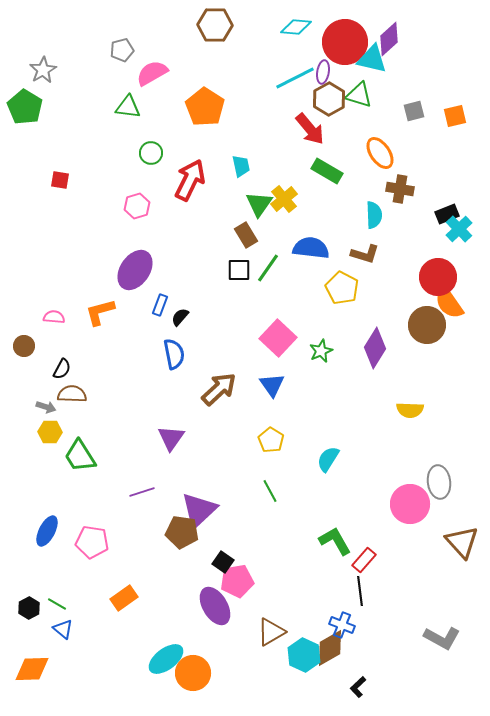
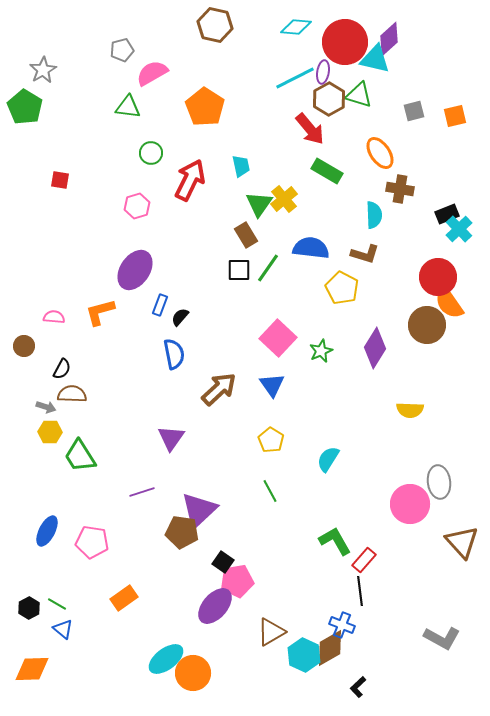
brown hexagon at (215, 25): rotated 12 degrees clockwise
cyan triangle at (372, 59): moved 3 px right
purple ellipse at (215, 606): rotated 72 degrees clockwise
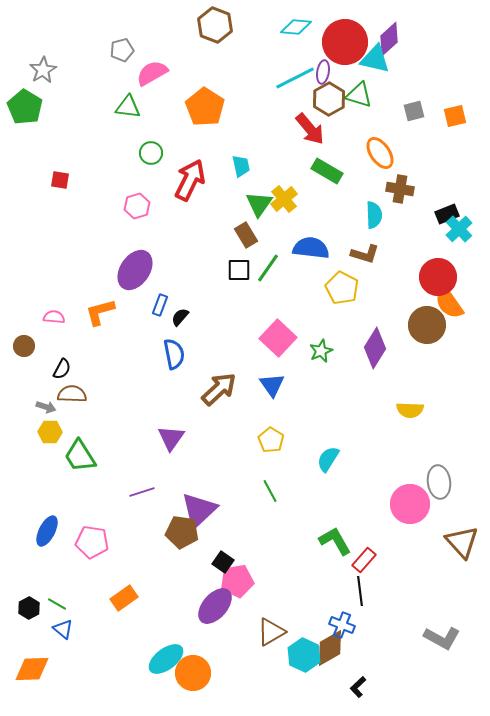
brown hexagon at (215, 25): rotated 8 degrees clockwise
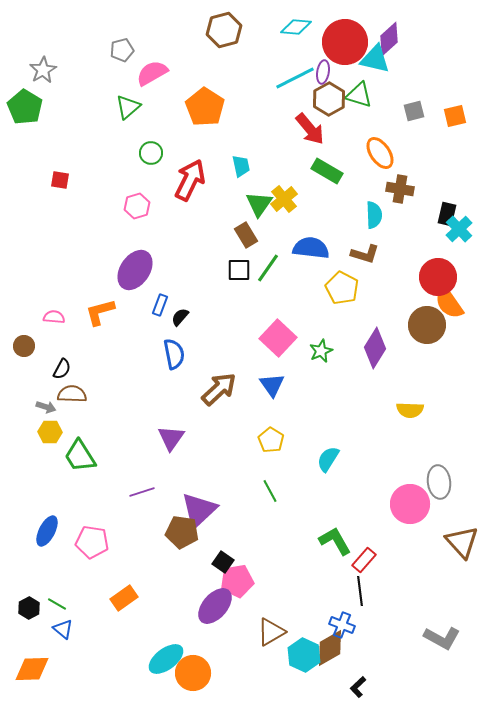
brown hexagon at (215, 25): moved 9 px right, 5 px down; rotated 24 degrees clockwise
green triangle at (128, 107): rotated 48 degrees counterclockwise
black rectangle at (447, 214): rotated 55 degrees counterclockwise
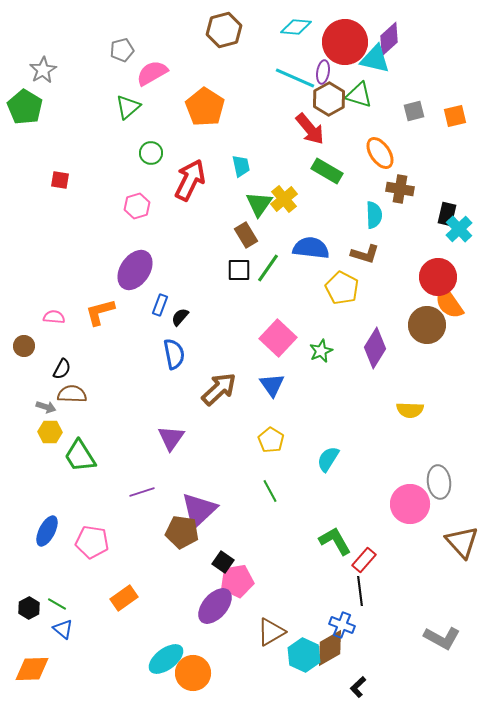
cyan line at (295, 78): rotated 51 degrees clockwise
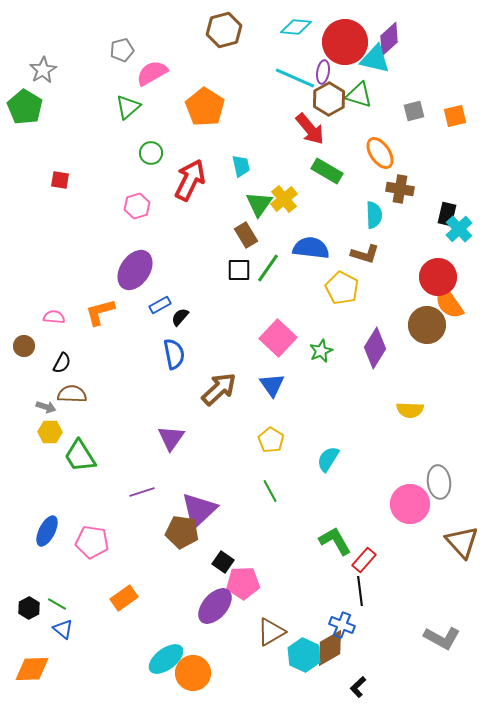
blue rectangle at (160, 305): rotated 40 degrees clockwise
black semicircle at (62, 369): moved 6 px up
pink pentagon at (237, 581): moved 6 px right, 2 px down; rotated 8 degrees clockwise
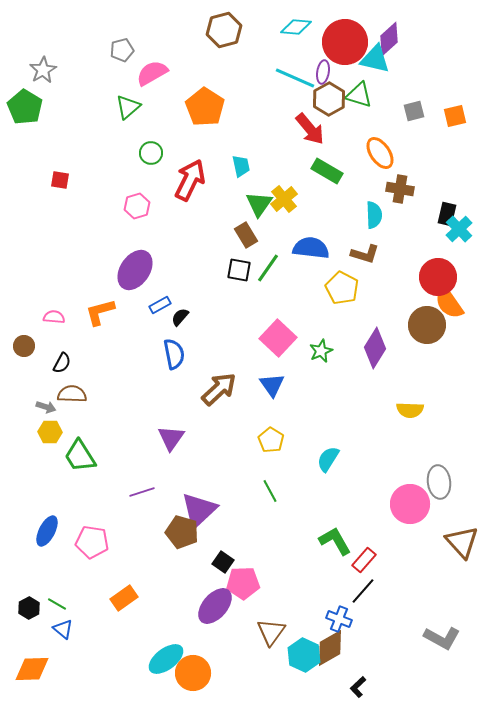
black square at (239, 270): rotated 10 degrees clockwise
brown pentagon at (182, 532): rotated 8 degrees clockwise
black line at (360, 591): moved 3 px right; rotated 48 degrees clockwise
blue cross at (342, 625): moved 3 px left, 6 px up
brown triangle at (271, 632): rotated 24 degrees counterclockwise
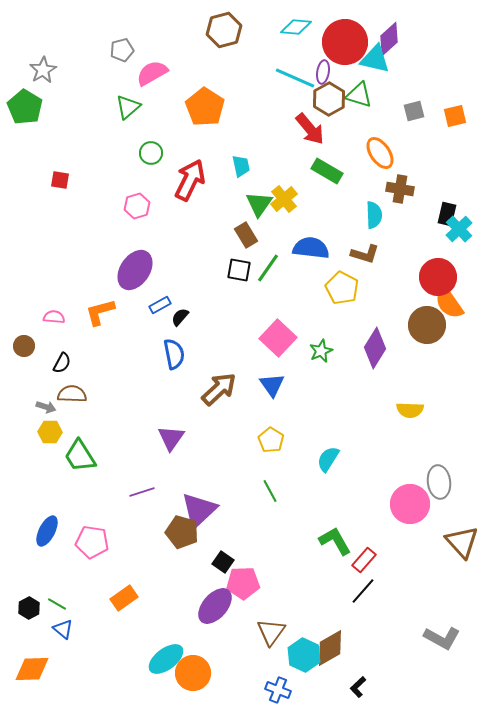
blue cross at (339, 619): moved 61 px left, 71 px down
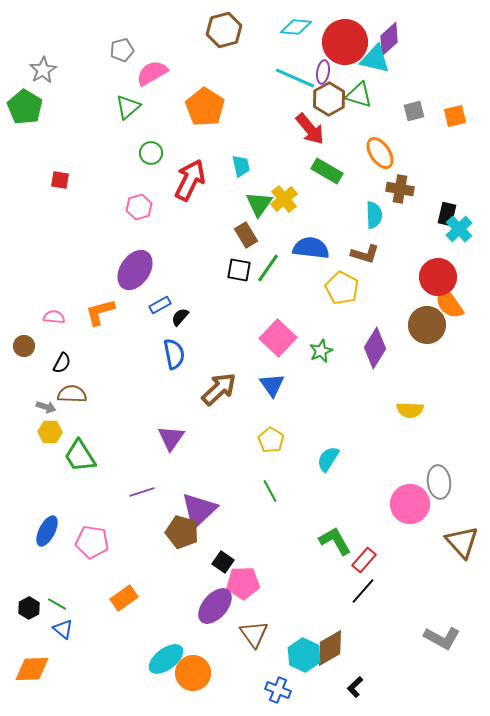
pink hexagon at (137, 206): moved 2 px right, 1 px down
brown triangle at (271, 632): moved 17 px left, 2 px down; rotated 12 degrees counterclockwise
black L-shape at (358, 687): moved 3 px left
